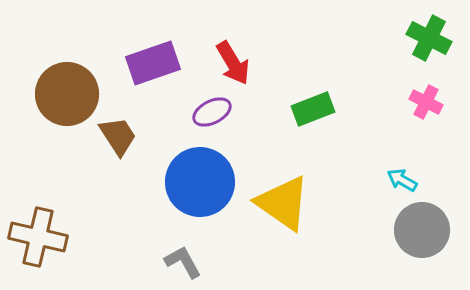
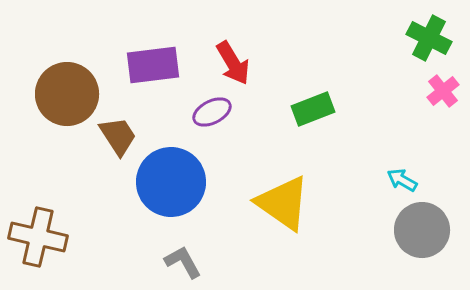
purple rectangle: moved 2 px down; rotated 12 degrees clockwise
pink cross: moved 17 px right, 11 px up; rotated 24 degrees clockwise
blue circle: moved 29 px left
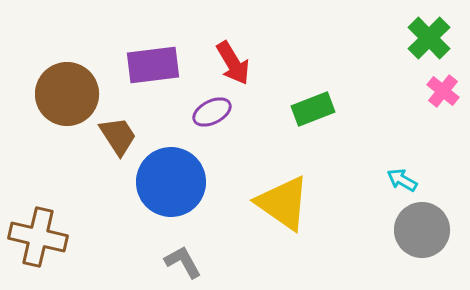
green cross: rotated 18 degrees clockwise
pink cross: rotated 12 degrees counterclockwise
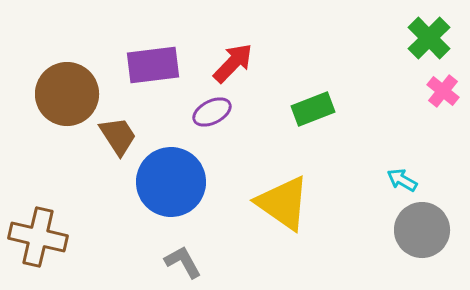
red arrow: rotated 105 degrees counterclockwise
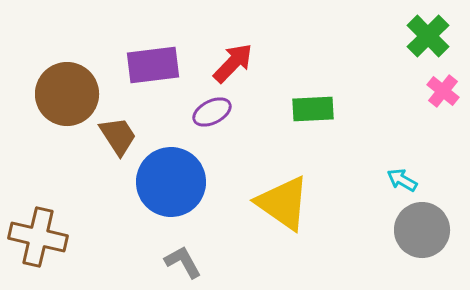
green cross: moved 1 px left, 2 px up
green rectangle: rotated 18 degrees clockwise
